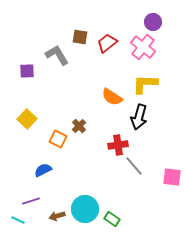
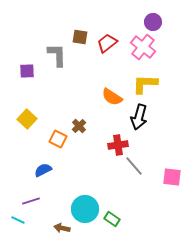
gray L-shape: rotated 30 degrees clockwise
brown arrow: moved 5 px right, 12 px down; rotated 28 degrees clockwise
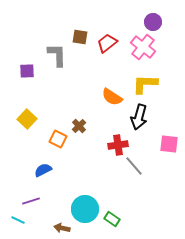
pink square: moved 3 px left, 33 px up
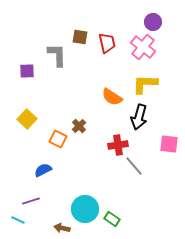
red trapezoid: rotated 115 degrees clockwise
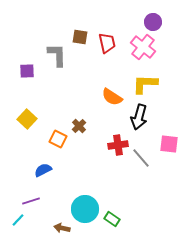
gray line: moved 7 px right, 8 px up
cyan line: rotated 72 degrees counterclockwise
